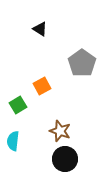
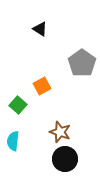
green square: rotated 18 degrees counterclockwise
brown star: moved 1 px down
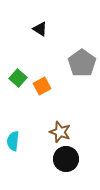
green square: moved 27 px up
black circle: moved 1 px right
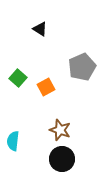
gray pentagon: moved 4 px down; rotated 12 degrees clockwise
orange square: moved 4 px right, 1 px down
brown star: moved 2 px up
black circle: moved 4 px left
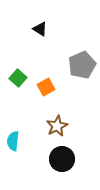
gray pentagon: moved 2 px up
brown star: moved 3 px left, 4 px up; rotated 25 degrees clockwise
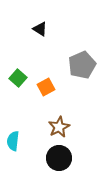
brown star: moved 2 px right, 1 px down
black circle: moved 3 px left, 1 px up
